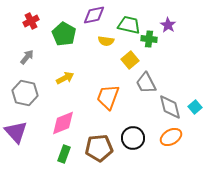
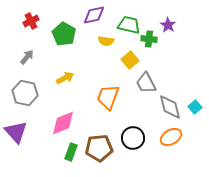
green rectangle: moved 7 px right, 2 px up
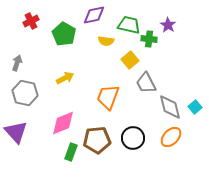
gray arrow: moved 10 px left, 6 px down; rotated 21 degrees counterclockwise
orange ellipse: rotated 15 degrees counterclockwise
brown pentagon: moved 2 px left, 8 px up
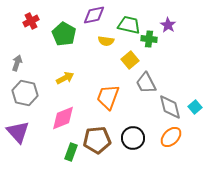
pink diamond: moved 5 px up
purple triangle: moved 2 px right
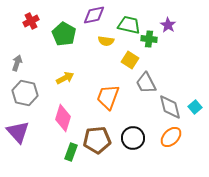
yellow square: rotated 18 degrees counterclockwise
pink diamond: rotated 52 degrees counterclockwise
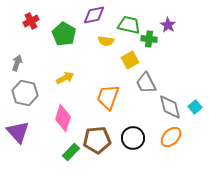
yellow square: rotated 30 degrees clockwise
green rectangle: rotated 24 degrees clockwise
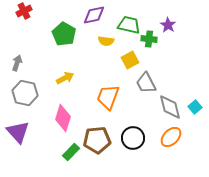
red cross: moved 7 px left, 10 px up
